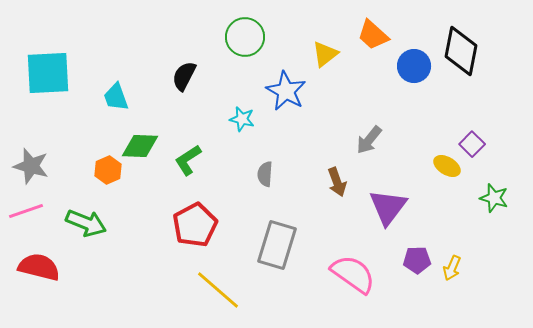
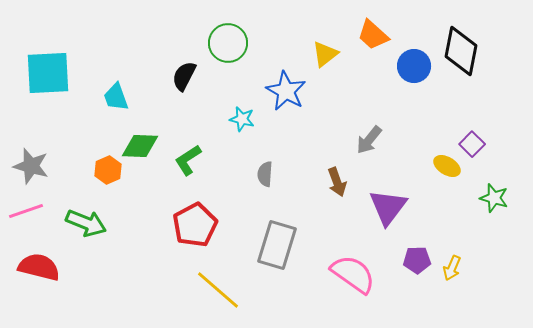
green circle: moved 17 px left, 6 px down
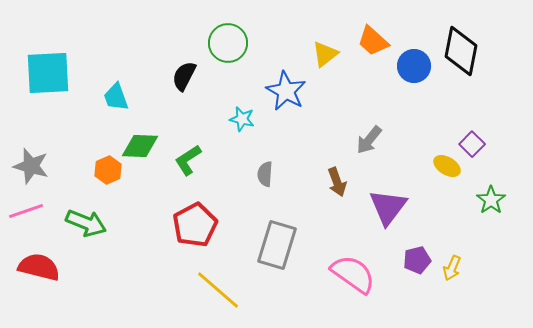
orange trapezoid: moved 6 px down
green star: moved 3 px left, 2 px down; rotated 20 degrees clockwise
purple pentagon: rotated 12 degrees counterclockwise
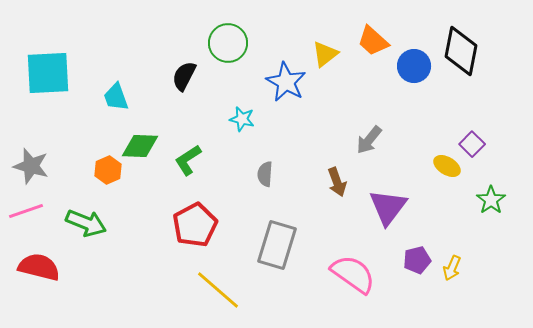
blue star: moved 9 px up
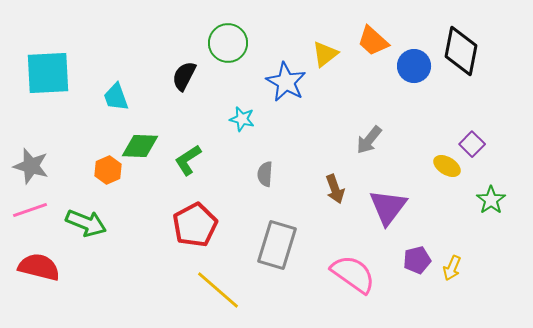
brown arrow: moved 2 px left, 7 px down
pink line: moved 4 px right, 1 px up
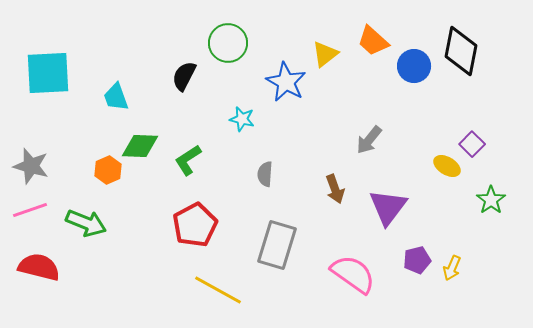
yellow line: rotated 12 degrees counterclockwise
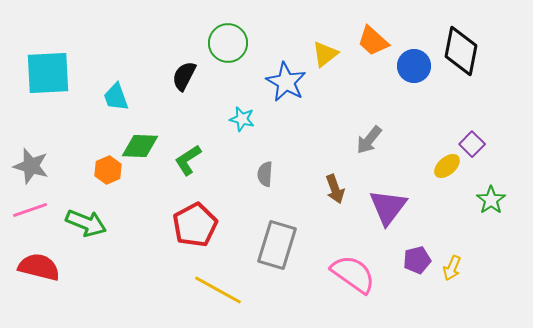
yellow ellipse: rotated 72 degrees counterclockwise
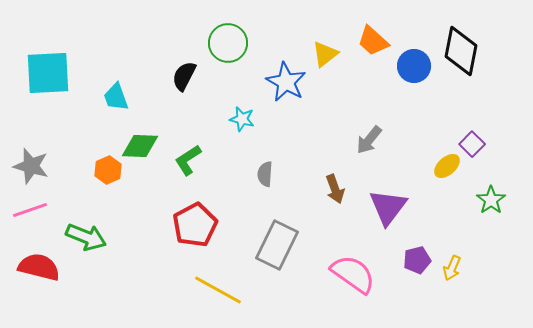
green arrow: moved 14 px down
gray rectangle: rotated 9 degrees clockwise
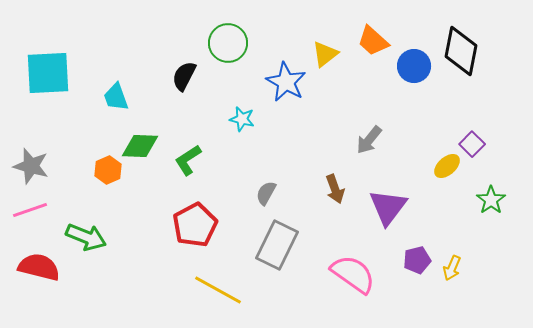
gray semicircle: moved 1 px right, 19 px down; rotated 25 degrees clockwise
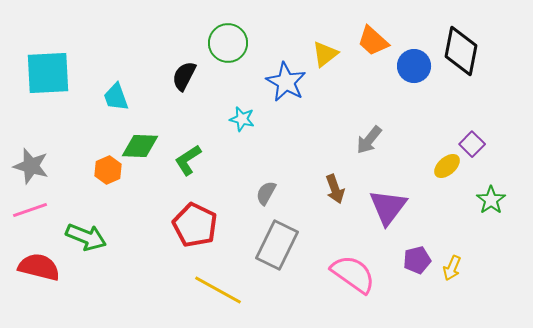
red pentagon: rotated 18 degrees counterclockwise
